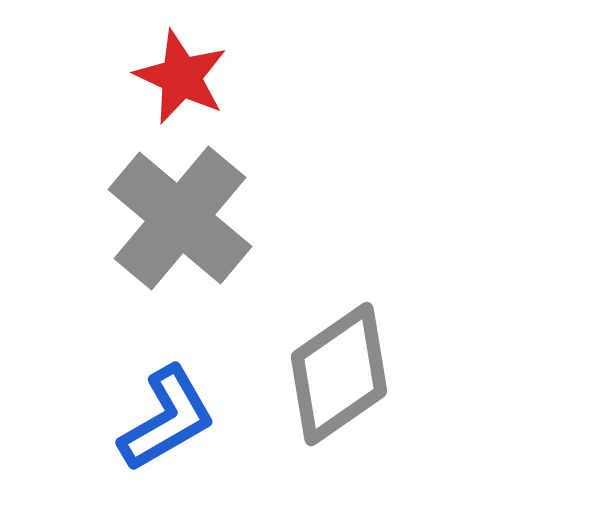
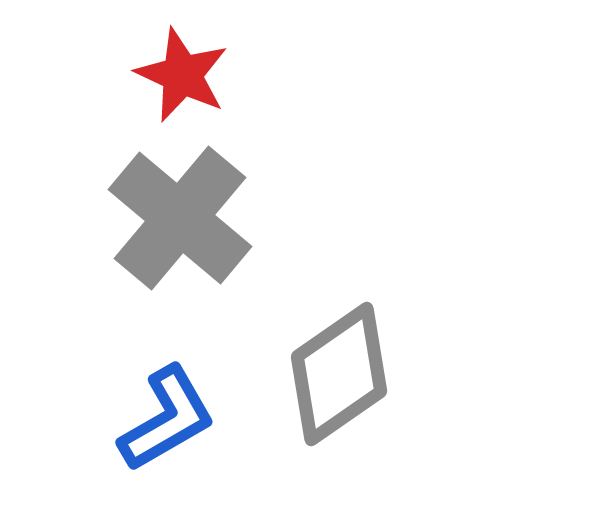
red star: moved 1 px right, 2 px up
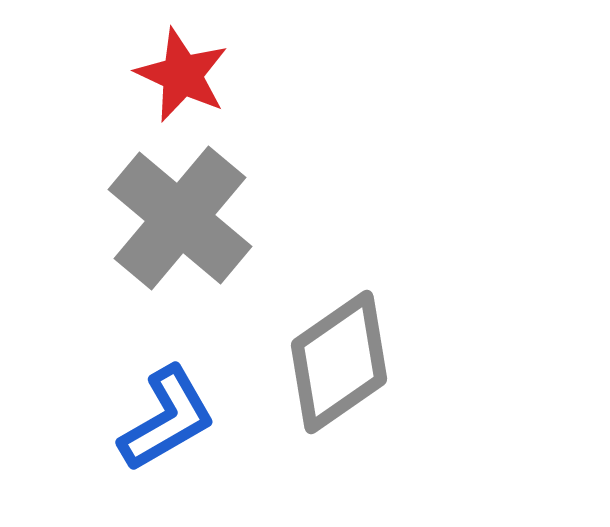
gray diamond: moved 12 px up
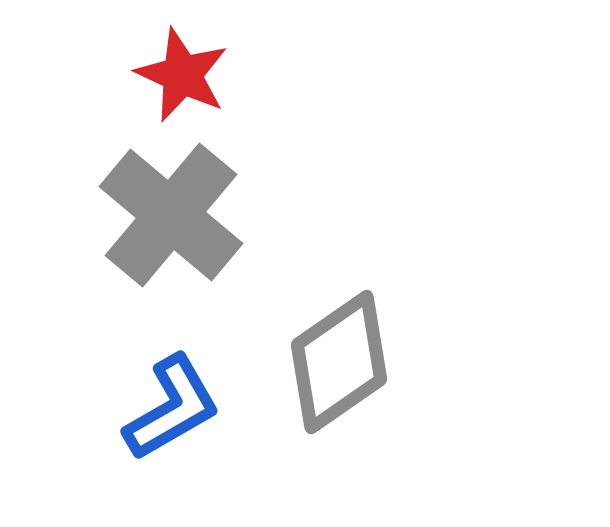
gray cross: moved 9 px left, 3 px up
blue L-shape: moved 5 px right, 11 px up
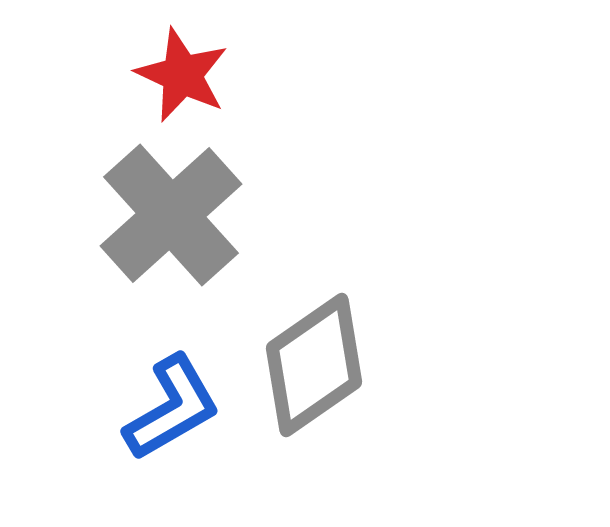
gray cross: rotated 8 degrees clockwise
gray diamond: moved 25 px left, 3 px down
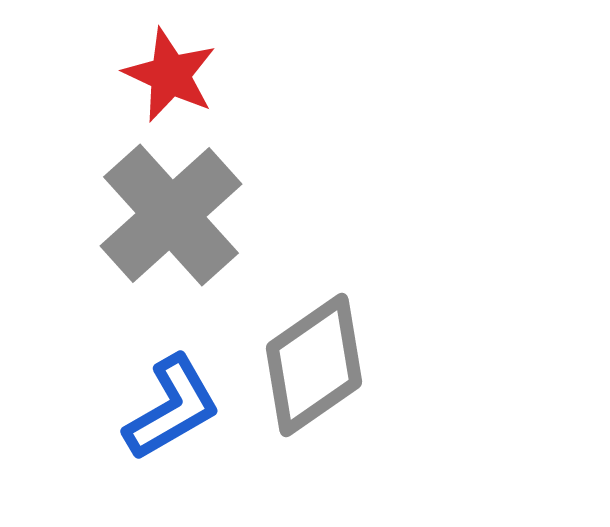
red star: moved 12 px left
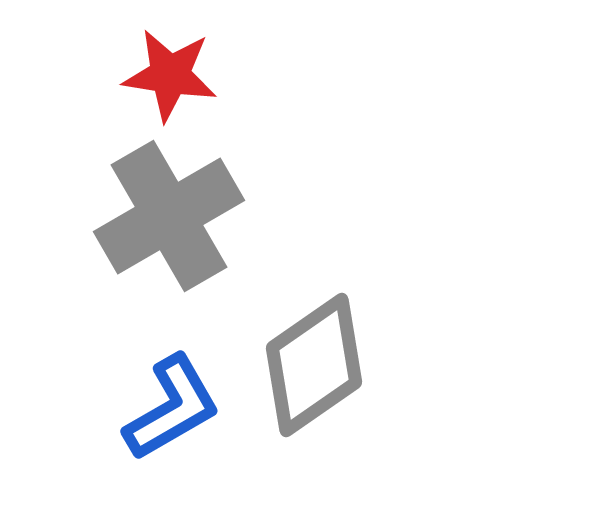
red star: rotated 16 degrees counterclockwise
gray cross: moved 2 px left, 1 px down; rotated 12 degrees clockwise
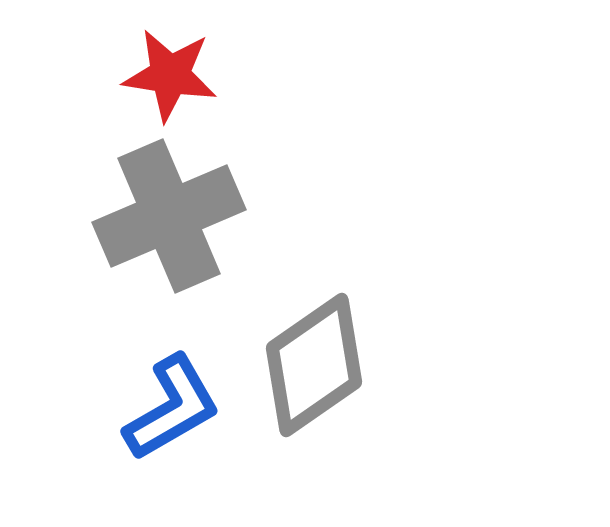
gray cross: rotated 7 degrees clockwise
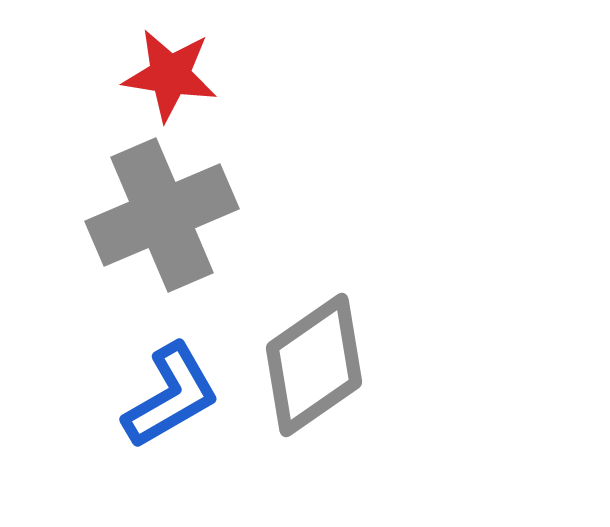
gray cross: moved 7 px left, 1 px up
blue L-shape: moved 1 px left, 12 px up
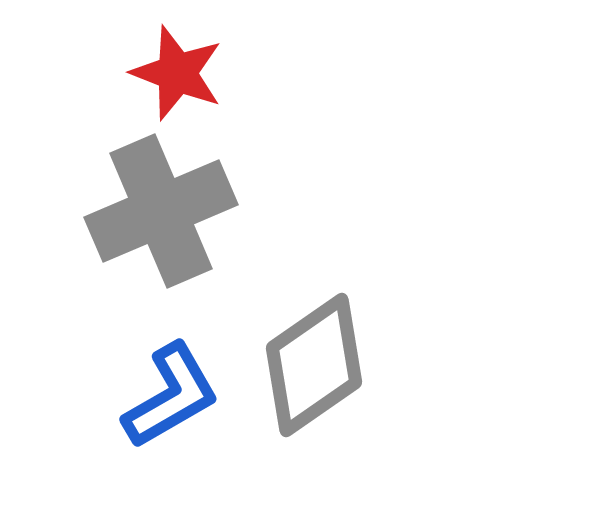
red star: moved 7 px right, 2 px up; rotated 12 degrees clockwise
gray cross: moved 1 px left, 4 px up
